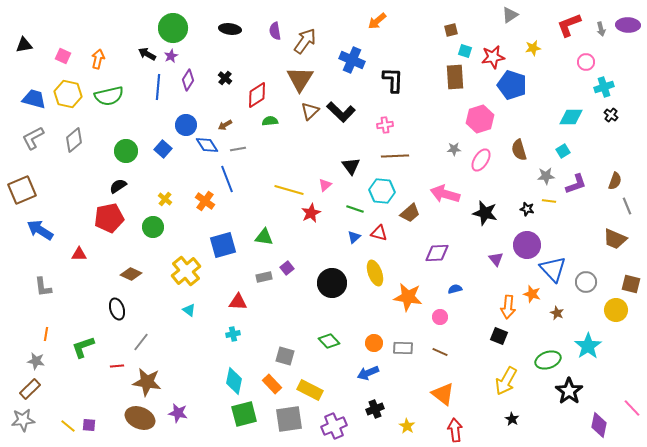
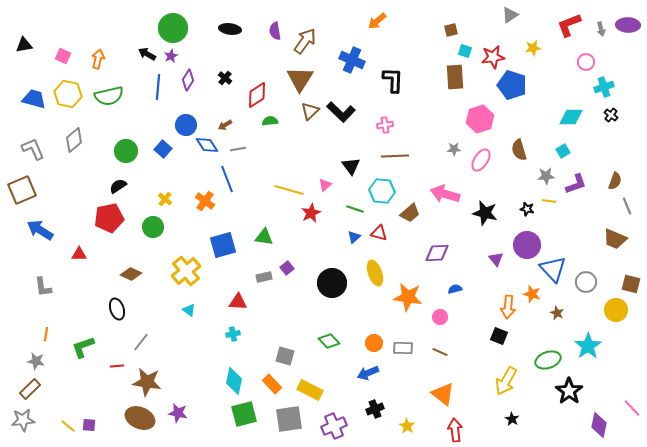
gray L-shape at (33, 138): moved 11 px down; rotated 95 degrees clockwise
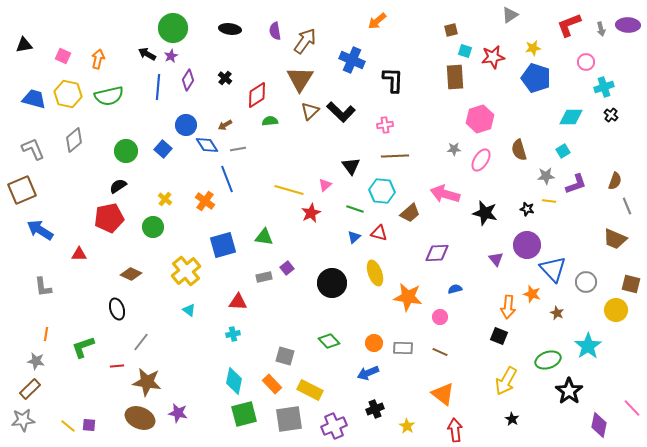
blue pentagon at (512, 85): moved 24 px right, 7 px up
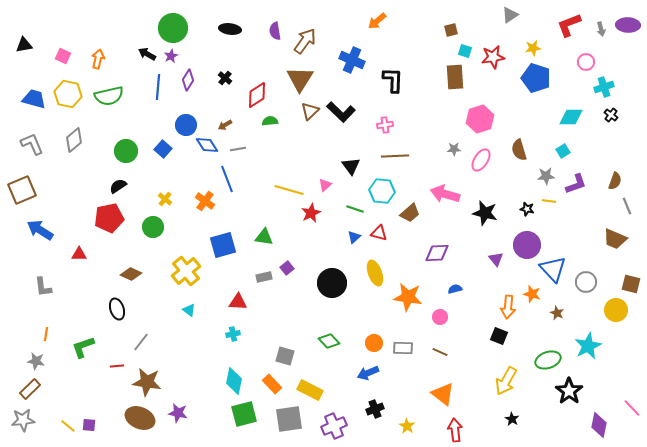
gray L-shape at (33, 149): moved 1 px left, 5 px up
cyan star at (588, 346): rotated 8 degrees clockwise
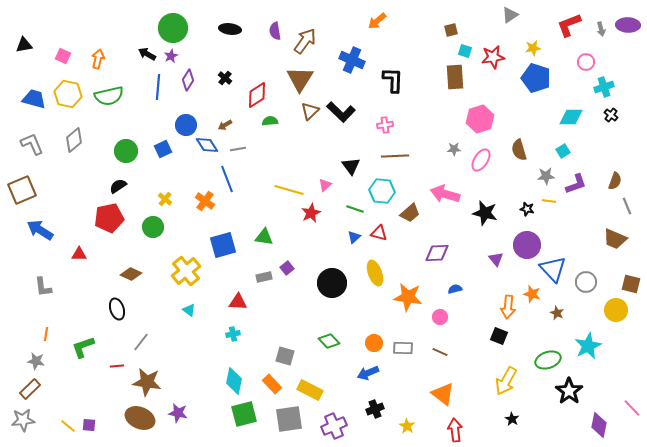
blue square at (163, 149): rotated 24 degrees clockwise
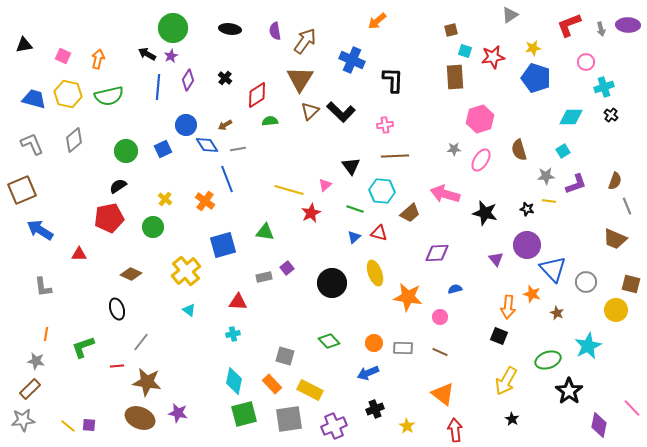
green triangle at (264, 237): moved 1 px right, 5 px up
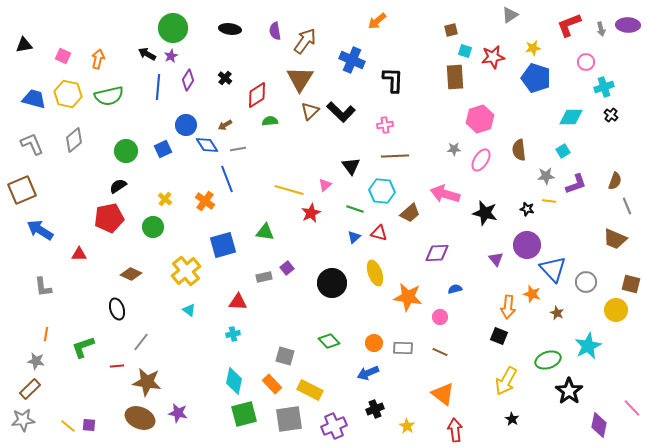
brown semicircle at (519, 150): rotated 10 degrees clockwise
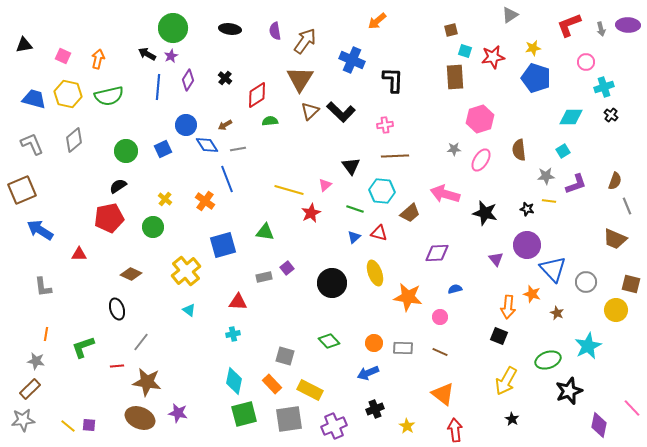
black star at (569, 391): rotated 16 degrees clockwise
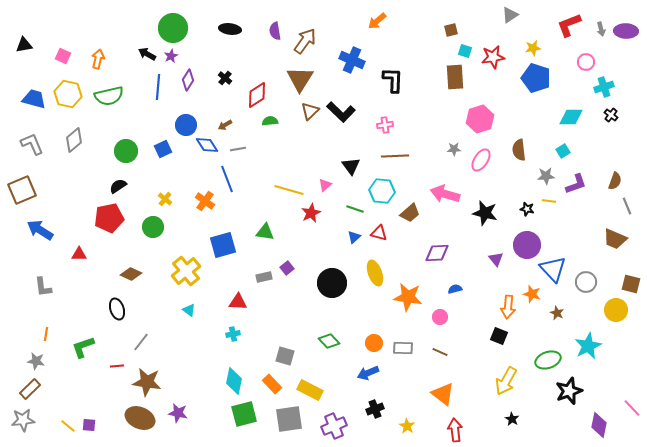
purple ellipse at (628, 25): moved 2 px left, 6 px down
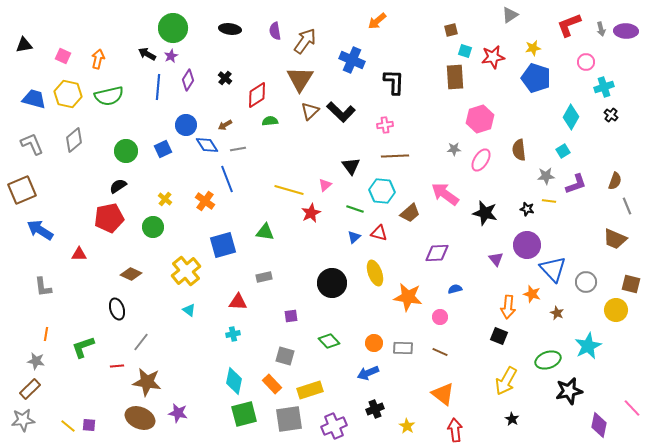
black L-shape at (393, 80): moved 1 px right, 2 px down
cyan diamond at (571, 117): rotated 60 degrees counterclockwise
pink arrow at (445, 194): rotated 20 degrees clockwise
purple square at (287, 268): moved 4 px right, 48 px down; rotated 32 degrees clockwise
yellow rectangle at (310, 390): rotated 45 degrees counterclockwise
black star at (569, 391): rotated 8 degrees clockwise
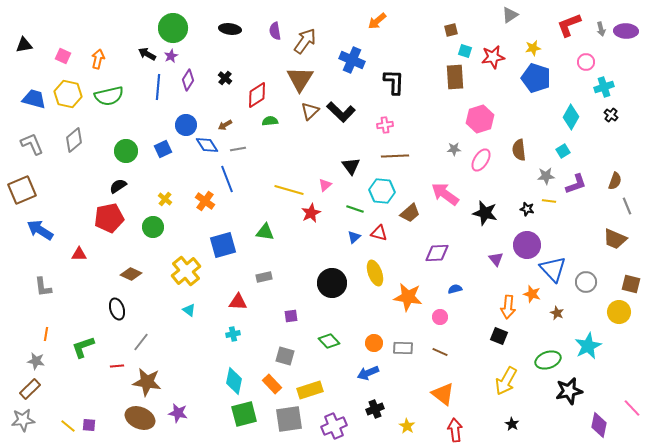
yellow circle at (616, 310): moved 3 px right, 2 px down
black star at (512, 419): moved 5 px down
